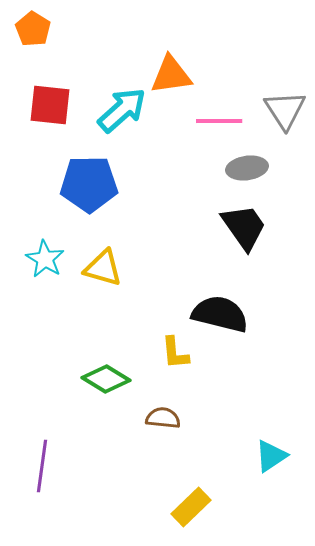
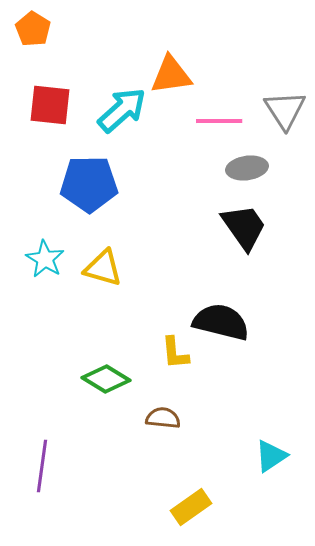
black semicircle: moved 1 px right, 8 px down
yellow rectangle: rotated 9 degrees clockwise
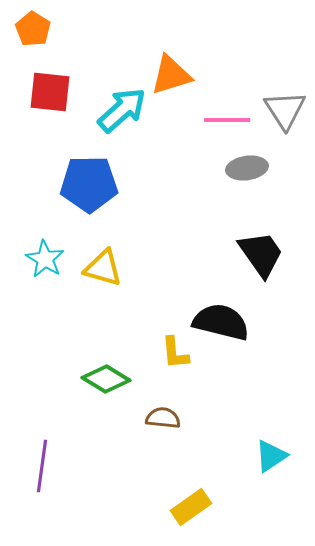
orange triangle: rotated 9 degrees counterclockwise
red square: moved 13 px up
pink line: moved 8 px right, 1 px up
black trapezoid: moved 17 px right, 27 px down
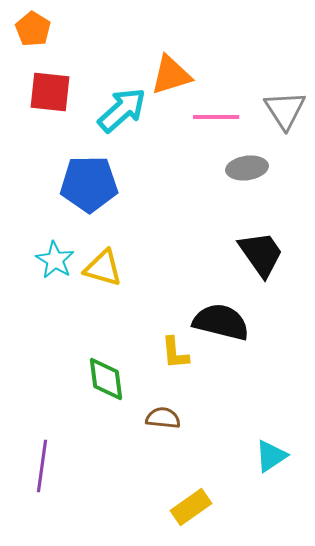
pink line: moved 11 px left, 3 px up
cyan star: moved 10 px right, 1 px down
green diamond: rotated 51 degrees clockwise
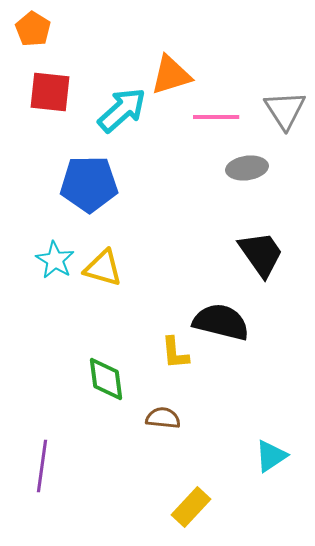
yellow rectangle: rotated 12 degrees counterclockwise
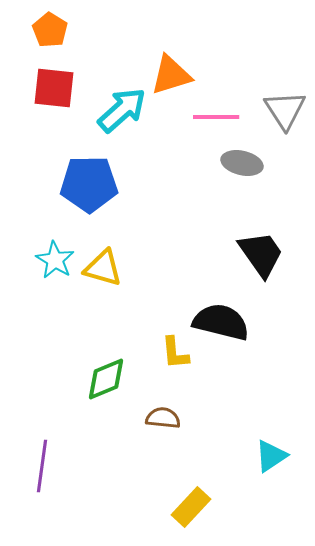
orange pentagon: moved 17 px right, 1 px down
red square: moved 4 px right, 4 px up
gray ellipse: moved 5 px left, 5 px up; rotated 21 degrees clockwise
green diamond: rotated 75 degrees clockwise
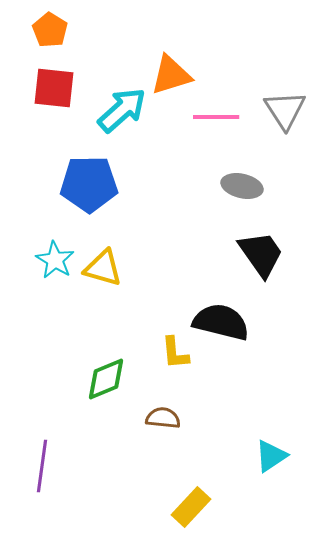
gray ellipse: moved 23 px down
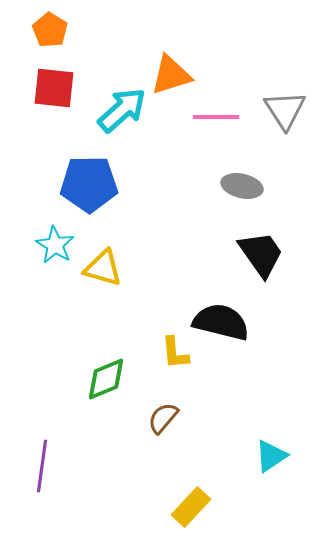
cyan star: moved 15 px up
brown semicircle: rotated 56 degrees counterclockwise
